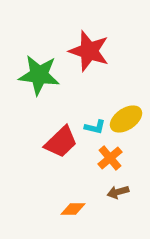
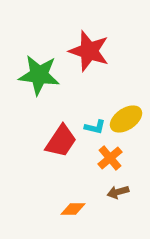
red trapezoid: moved 1 px up; rotated 12 degrees counterclockwise
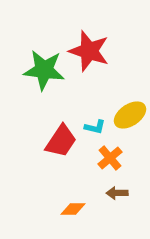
green star: moved 5 px right, 5 px up
yellow ellipse: moved 4 px right, 4 px up
brown arrow: moved 1 px left, 1 px down; rotated 15 degrees clockwise
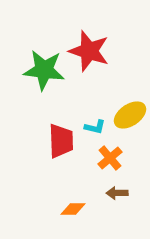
red trapezoid: rotated 36 degrees counterclockwise
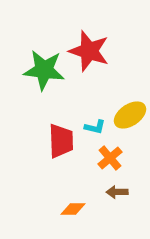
brown arrow: moved 1 px up
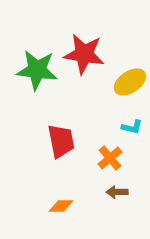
red star: moved 5 px left, 3 px down; rotated 9 degrees counterclockwise
green star: moved 7 px left
yellow ellipse: moved 33 px up
cyan L-shape: moved 37 px right
red trapezoid: rotated 9 degrees counterclockwise
orange diamond: moved 12 px left, 3 px up
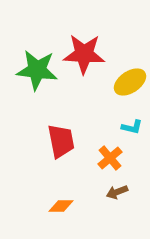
red star: rotated 6 degrees counterclockwise
brown arrow: rotated 20 degrees counterclockwise
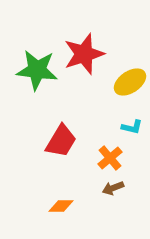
red star: rotated 21 degrees counterclockwise
red trapezoid: rotated 42 degrees clockwise
brown arrow: moved 4 px left, 4 px up
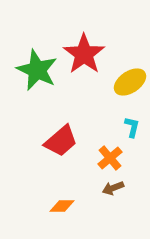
red star: rotated 18 degrees counterclockwise
green star: rotated 18 degrees clockwise
cyan L-shape: rotated 90 degrees counterclockwise
red trapezoid: rotated 18 degrees clockwise
orange diamond: moved 1 px right
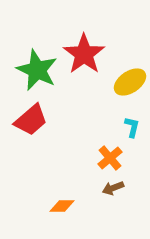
red trapezoid: moved 30 px left, 21 px up
